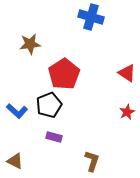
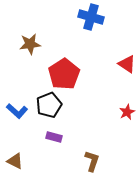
red triangle: moved 9 px up
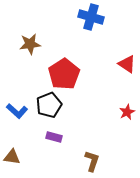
brown triangle: moved 3 px left, 4 px up; rotated 18 degrees counterclockwise
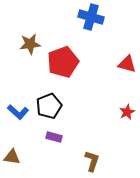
red triangle: rotated 18 degrees counterclockwise
red pentagon: moved 1 px left, 12 px up; rotated 12 degrees clockwise
black pentagon: moved 1 px down
blue L-shape: moved 1 px right, 1 px down
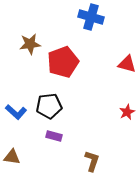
black pentagon: rotated 15 degrees clockwise
blue L-shape: moved 2 px left
purple rectangle: moved 1 px up
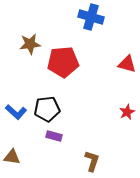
red pentagon: rotated 16 degrees clockwise
black pentagon: moved 2 px left, 3 px down
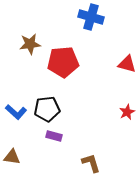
brown L-shape: moved 1 px left, 2 px down; rotated 35 degrees counterclockwise
